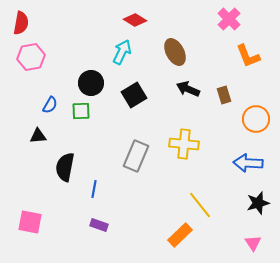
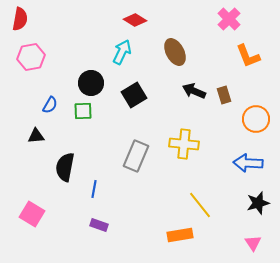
red semicircle: moved 1 px left, 4 px up
black arrow: moved 6 px right, 2 px down
green square: moved 2 px right
black triangle: moved 2 px left
pink square: moved 2 px right, 8 px up; rotated 20 degrees clockwise
orange rectangle: rotated 35 degrees clockwise
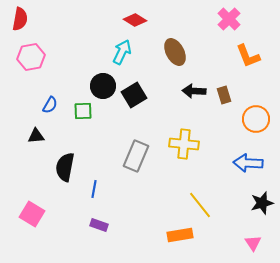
black circle: moved 12 px right, 3 px down
black arrow: rotated 20 degrees counterclockwise
black star: moved 4 px right
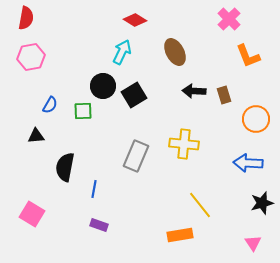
red semicircle: moved 6 px right, 1 px up
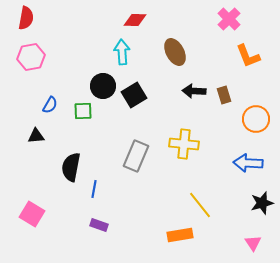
red diamond: rotated 30 degrees counterclockwise
cyan arrow: rotated 30 degrees counterclockwise
black semicircle: moved 6 px right
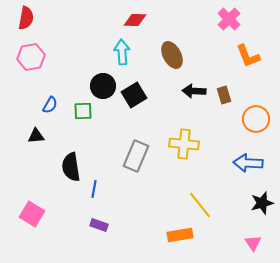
brown ellipse: moved 3 px left, 3 px down
black semicircle: rotated 20 degrees counterclockwise
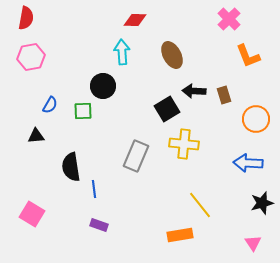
black square: moved 33 px right, 14 px down
blue line: rotated 18 degrees counterclockwise
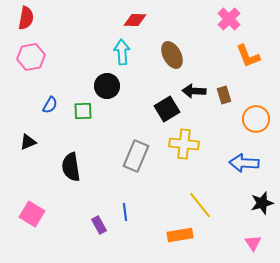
black circle: moved 4 px right
black triangle: moved 8 px left, 6 px down; rotated 18 degrees counterclockwise
blue arrow: moved 4 px left
blue line: moved 31 px right, 23 px down
purple rectangle: rotated 42 degrees clockwise
